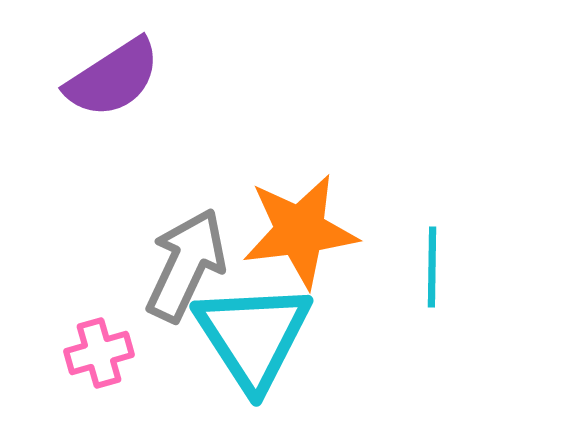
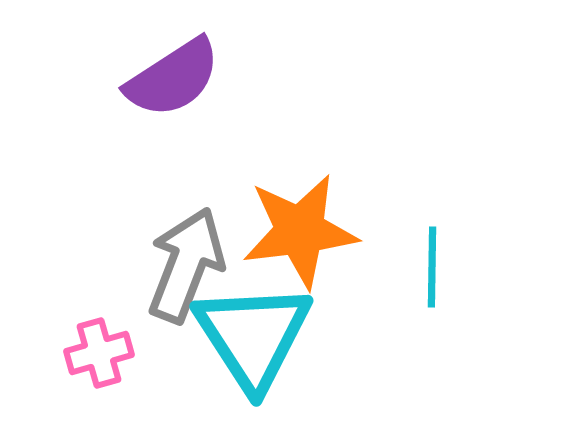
purple semicircle: moved 60 px right
gray arrow: rotated 4 degrees counterclockwise
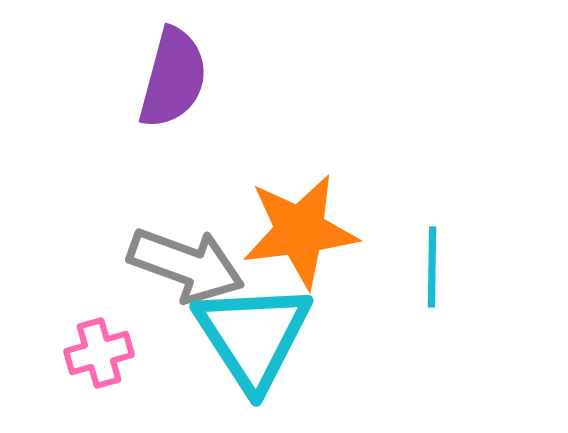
purple semicircle: rotated 42 degrees counterclockwise
gray arrow: rotated 89 degrees clockwise
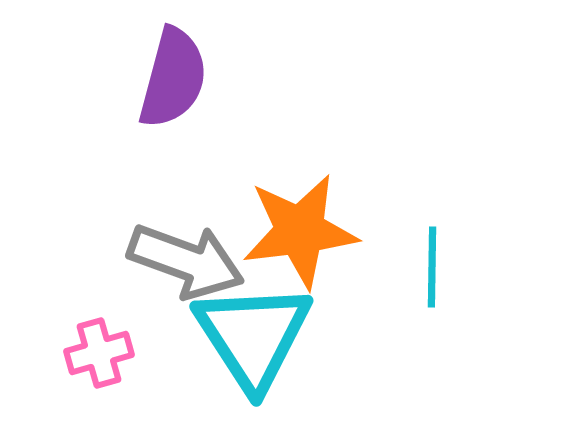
gray arrow: moved 4 px up
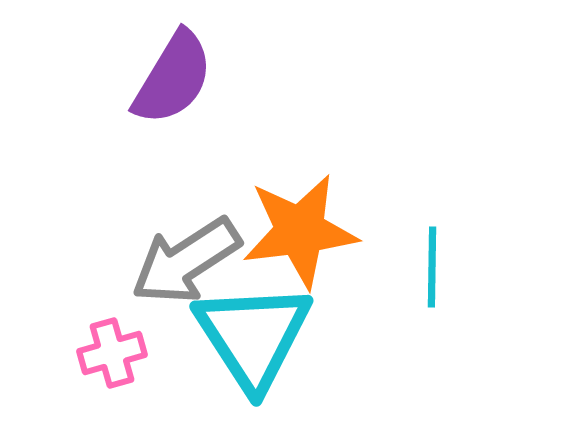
purple semicircle: rotated 16 degrees clockwise
gray arrow: rotated 127 degrees clockwise
pink cross: moved 13 px right
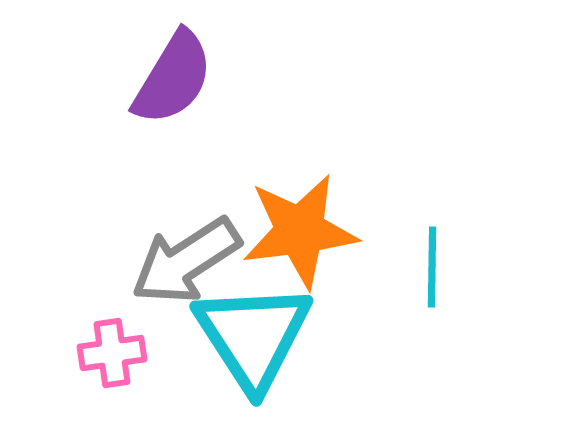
pink cross: rotated 8 degrees clockwise
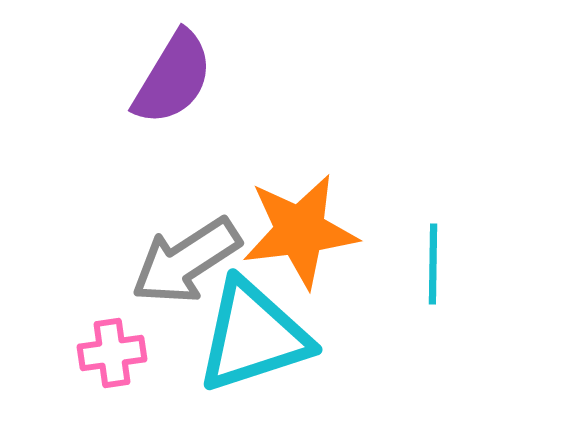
cyan line: moved 1 px right, 3 px up
cyan triangle: rotated 45 degrees clockwise
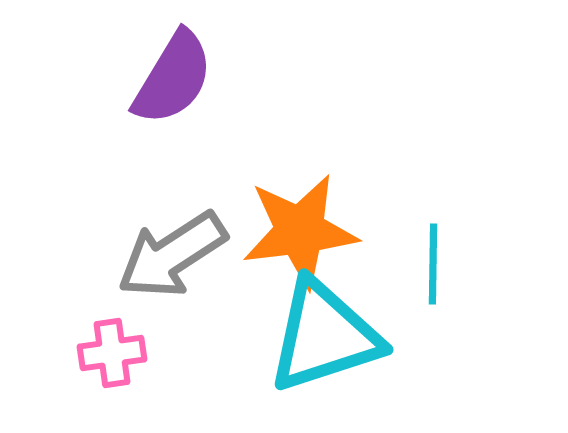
gray arrow: moved 14 px left, 6 px up
cyan triangle: moved 71 px right
